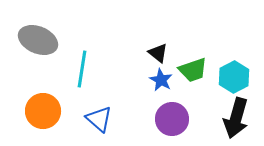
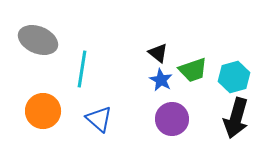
cyan hexagon: rotated 12 degrees clockwise
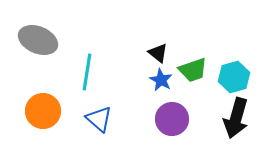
cyan line: moved 5 px right, 3 px down
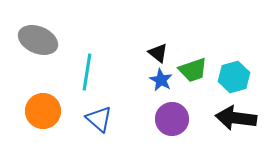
black arrow: rotated 81 degrees clockwise
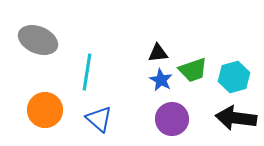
black triangle: rotated 45 degrees counterclockwise
orange circle: moved 2 px right, 1 px up
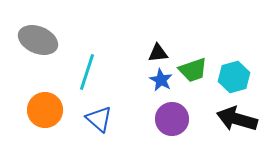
cyan line: rotated 9 degrees clockwise
black arrow: moved 1 px right, 1 px down; rotated 9 degrees clockwise
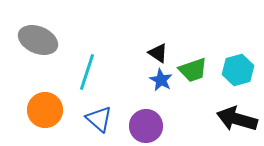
black triangle: rotated 40 degrees clockwise
cyan hexagon: moved 4 px right, 7 px up
purple circle: moved 26 px left, 7 px down
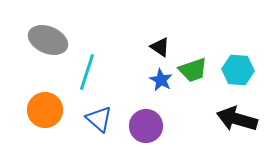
gray ellipse: moved 10 px right
black triangle: moved 2 px right, 6 px up
cyan hexagon: rotated 20 degrees clockwise
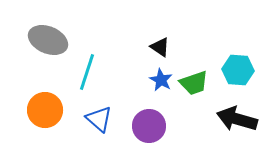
green trapezoid: moved 1 px right, 13 px down
purple circle: moved 3 px right
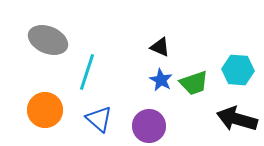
black triangle: rotated 10 degrees counterclockwise
